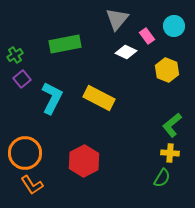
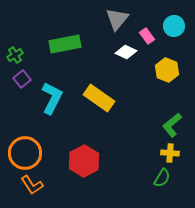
yellow rectangle: rotated 8 degrees clockwise
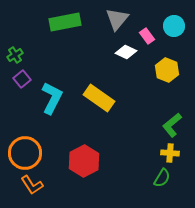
green rectangle: moved 22 px up
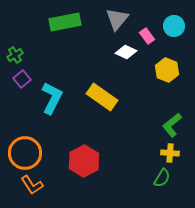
yellow rectangle: moved 3 px right, 1 px up
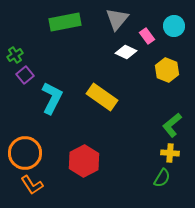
purple square: moved 3 px right, 4 px up
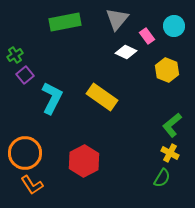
yellow cross: rotated 24 degrees clockwise
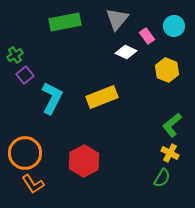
yellow rectangle: rotated 56 degrees counterclockwise
orange L-shape: moved 1 px right, 1 px up
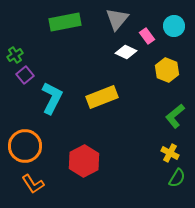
green L-shape: moved 3 px right, 9 px up
orange circle: moved 7 px up
green semicircle: moved 15 px right
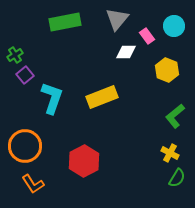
white diamond: rotated 25 degrees counterclockwise
cyan L-shape: rotated 8 degrees counterclockwise
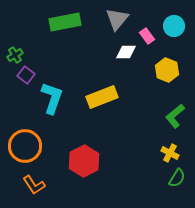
purple square: moved 1 px right; rotated 12 degrees counterclockwise
orange L-shape: moved 1 px right, 1 px down
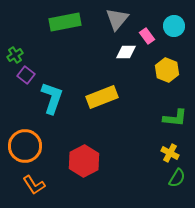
green L-shape: moved 2 px down; rotated 135 degrees counterclockwise
